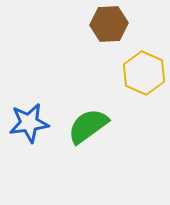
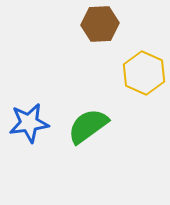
brown hexagon: moved 9 px left
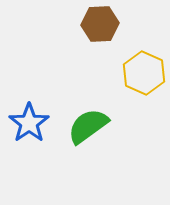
blue star: rotated 27 degrees counterclockwise
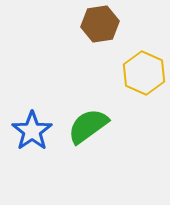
brown hexagon: rotated 6 degrees counterclockwise
blue star: moved 3 px right, 8 px down
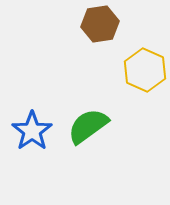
yellow hexagon: moved 1 px right, 3 px up
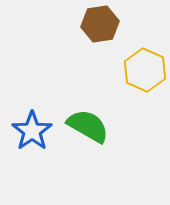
green semicircle: rotated 66 degrees clockwise
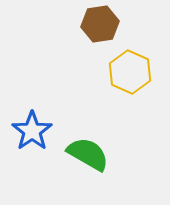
yellow hexagon: moved 15 px left, 2 px down
green semicircle: moved 28 px down
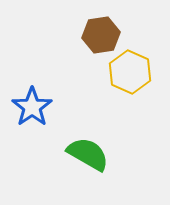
brown hexagon: moved 1 px right, 11 px down
blue star: moved 24 px up
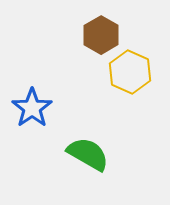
brown hexagon: rotated 21 degrees counterclockwise
blue star: moved 1 px down
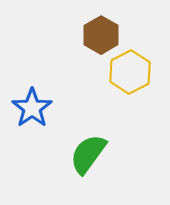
yellow hexagon: rotated 9 degrees clockwise
green semicircle: rotated 84 degrees counterclockwise
